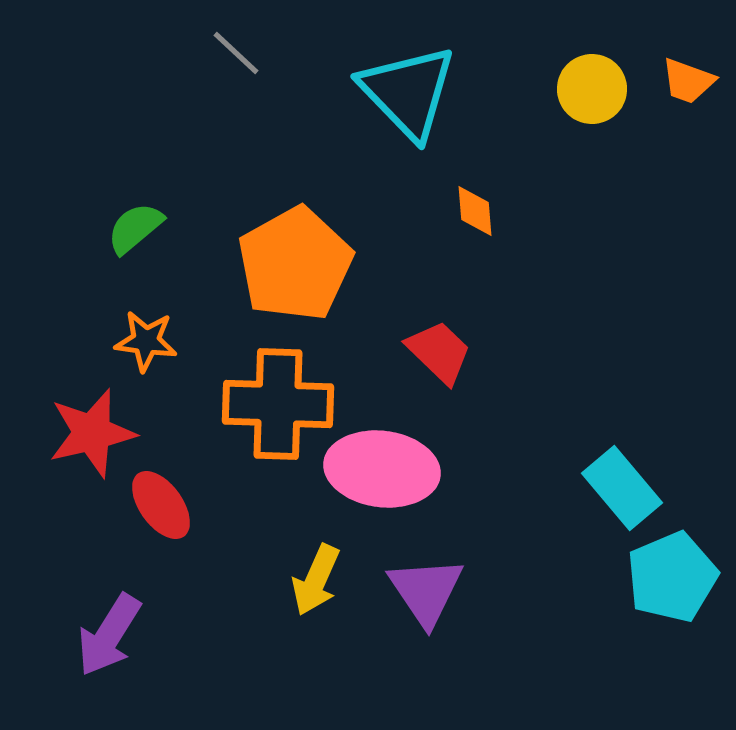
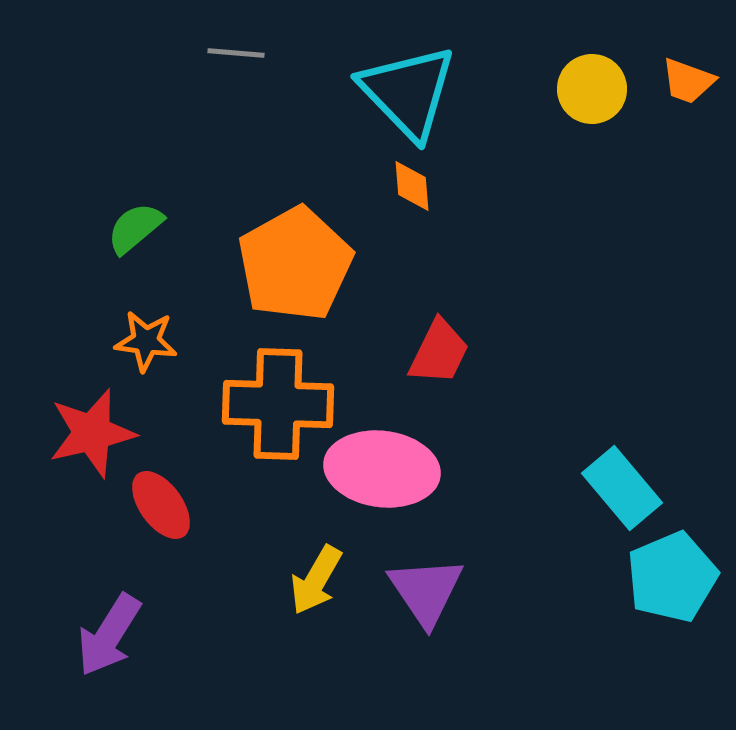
gray line: rotated 38 degrees counterclockwise
orange diamond: moved 63 px left, 25 px up
red trapezoid: rotated 72 degrees clockwise
yellow arrow: rotated 6 degrees clockwise
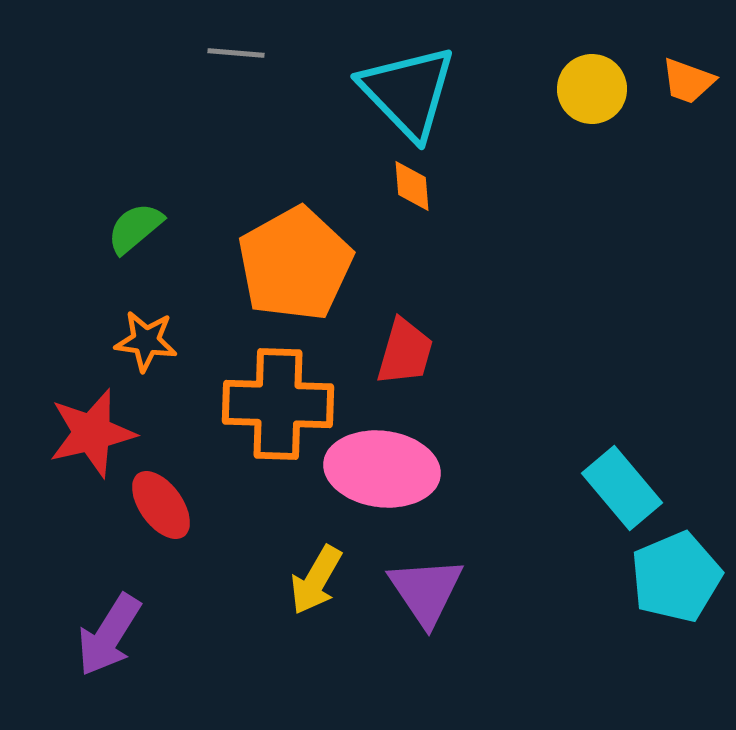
red trapezoid: moved 34 px left; rotated 10 degrees counterclockwise
cyan pentagon: moved 4 px right
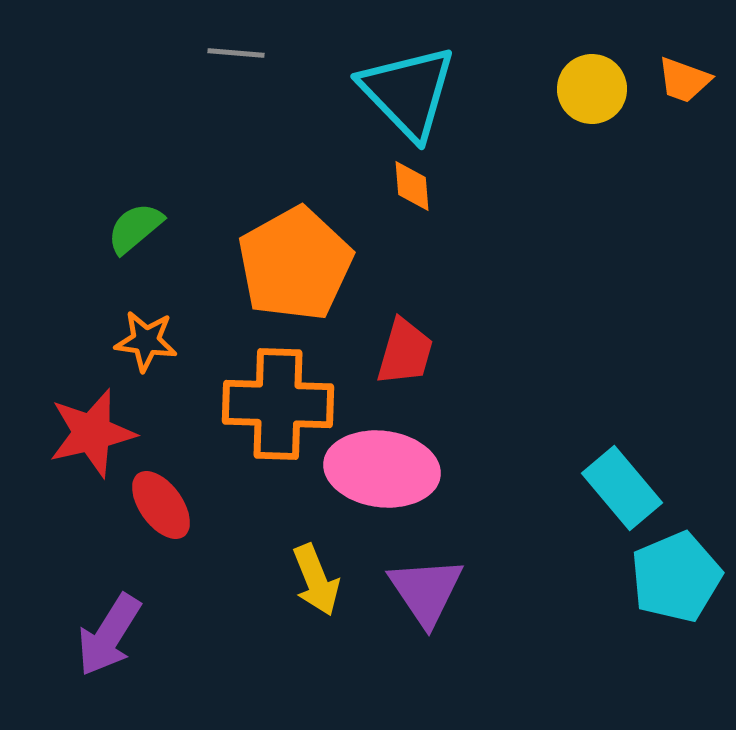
orange trapezoid: moved 4 px left, 1 px up
yellow arrow: rotated 52 degrees counterclockwise
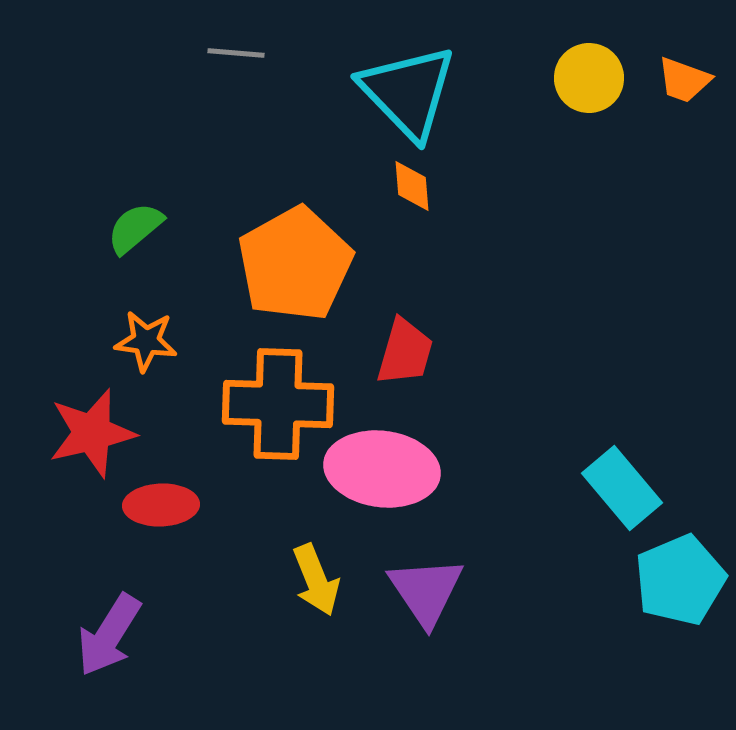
yellow circle: moved 3 px left, 11 px up
red ellipse: rotated 56 degrees counterclockwise
cyan pentagon: moved 4 px right, 3 px down
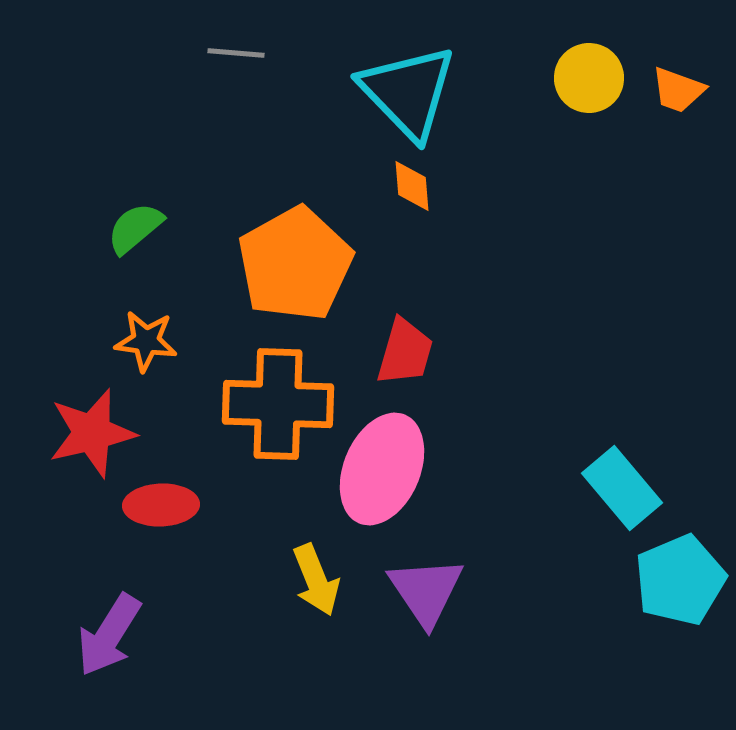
orange trapezoid: moved 6 px left, 10 px down
pink ellipse: rotated 74 degrees counterclockwise
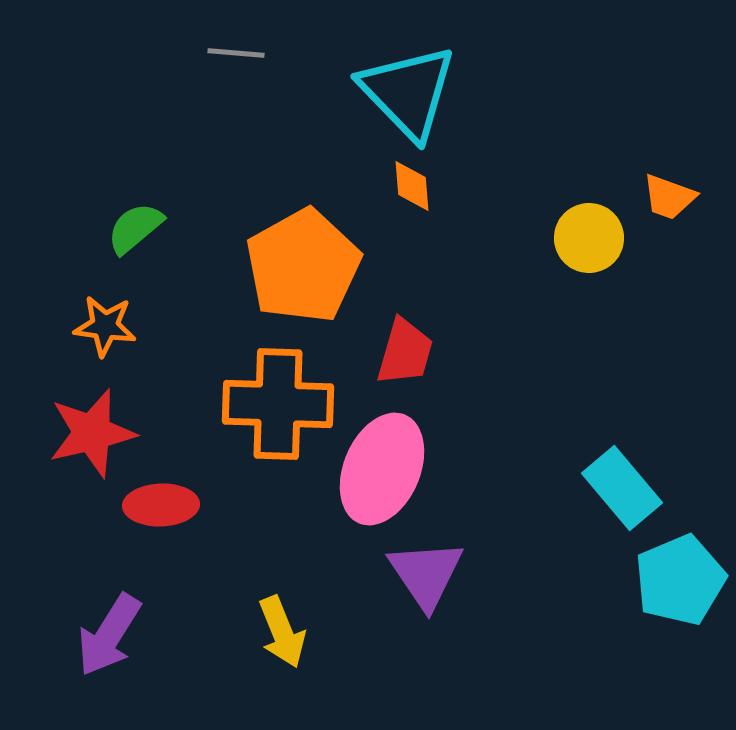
yellow circle: moved 160 px down
orange trapezoid: moved 9 px left, 107 px down
orange pentagon: moved 8 px right, 2 px down
orange star: moved 41 px left, 15 px up
yellow arrow: moved 34 px left, 52 px down
purple triangle: moved 17 px up
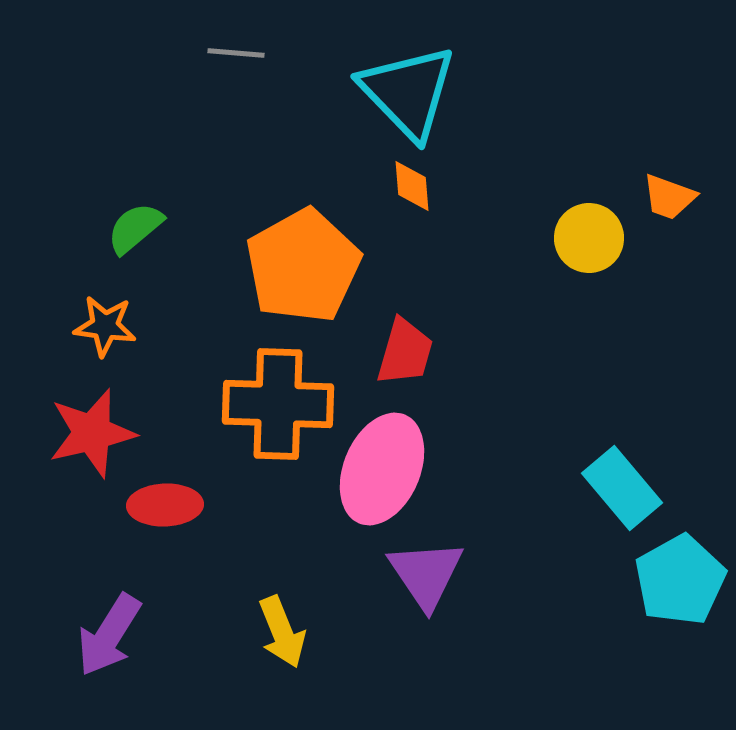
red ellipse: moved 4 px right
cyan pentagon: rotated 6 degrees counterclockwise
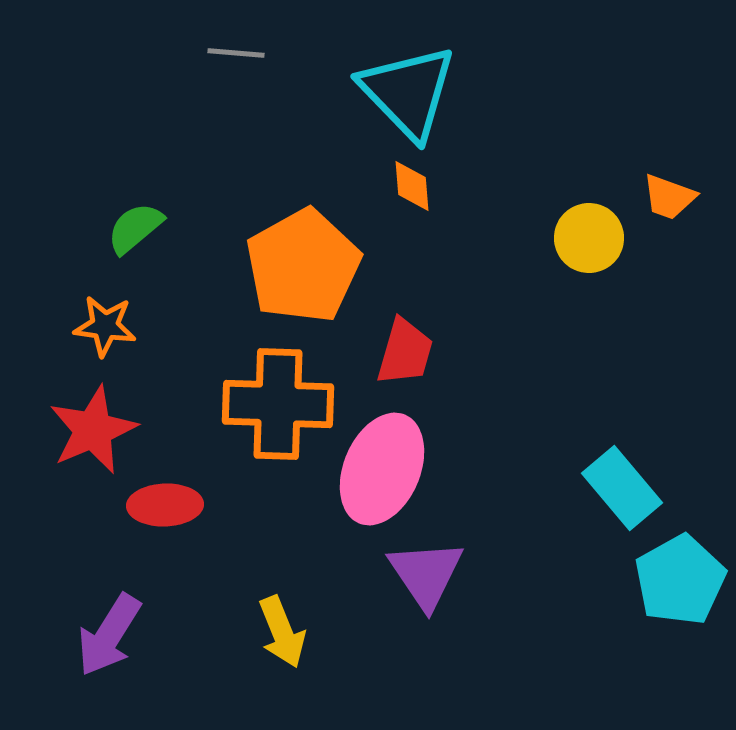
red star: moved 1 px right, 3 px up; rotated 10 degrees counterclockwise
